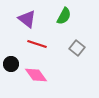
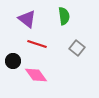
green semicircle: rotated 36 degrees counterclockwise
black circle: moved 2 px right, 3 px up
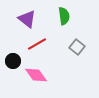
red line: rotated 48 degrees counterclockwise
gray square: moved 1 px up
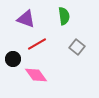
purple triangle: moved 1 px left; rotated 18 degrees counterclockwise
black circle: moved 2 px up
